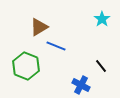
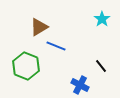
blue cross: moved 1 px left
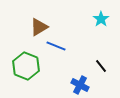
cyan star: moved 1 px left
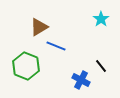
blue cross: moved 1 px right, 5 px up
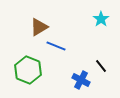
green hexagon: moved 2 px right, 4 px down
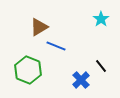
blue cross: rotated 18 degrees clockwise
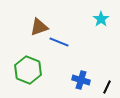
brown triangle: rotated 12 degrees clockwise
blue line: moved 3 px right, 4 px up
black line: moved 6 px right, 21 px down; rotated 64 degrees clockwise
blue cross: rotated 30 degrees counterclockwise
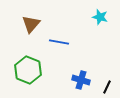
cyan star: moved 1 px left, 2 px up; rotated 21 degrees counterclockwise
brown triangle: moved 8 px left, 3 px up; rotated 30 degrees counterclockwise
blue line: rotated 12 degrees counterclockwise
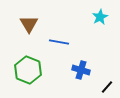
cyan star: rotated 28 degrees clockwise
brown triangle: moved 2 px left; rotated 12 degrees counterclockwise
blue cross: moved 10 px up
black line: rotated 16 degrees clockwise
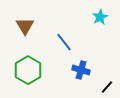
brown triangle: moved 4 px left, 2 px down
blue line: moved 5 px right; rotated 42 degrees clockwise
green hexagon: rotated 8 degrees clockwise
